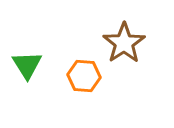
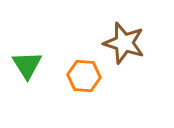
brown star: rotated 21 degrees counterclockwise
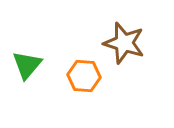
green triangle: rotated 12 degrees clockwise
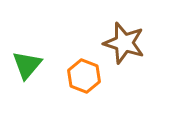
orange hexagon: rotated 16 degrees clockwise
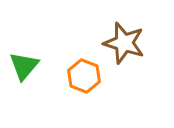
green triangle: moved 3 px left, 1 px down
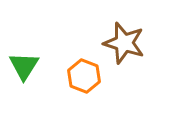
green triangle: rotated 8 degrees counterclockwise
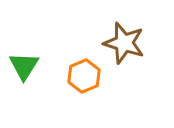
orange hexagon: rotated 16 degrees clockwise
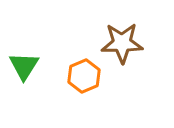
brown star: moved 2 px left; rotated 18 degrees counterclockwise
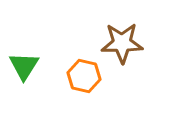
orange hexagon: rotated 24 degrees counterclockwise
